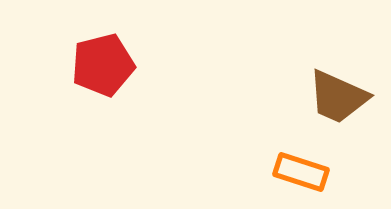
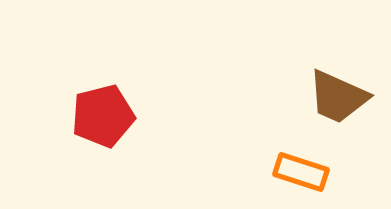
red pentagon: moved 51 px down
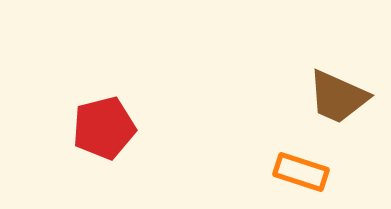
red pentagon: moved 1 px right, 12 px down
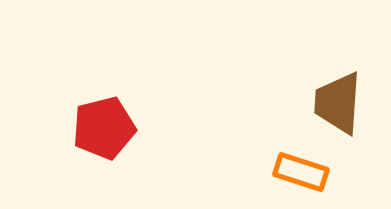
brown trapezoid: moved 6 px down; rotated 70 degrees clockwise
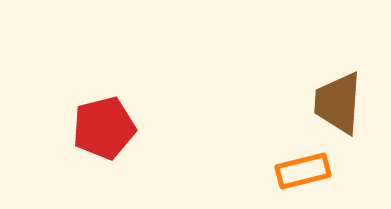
orange rectangle: moved 2 px right, 1 px up; rotated 32 degrees counterclockwise
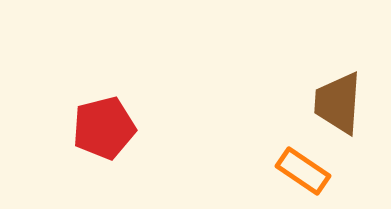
orange rectangle: rotated 48 degrees clockwise
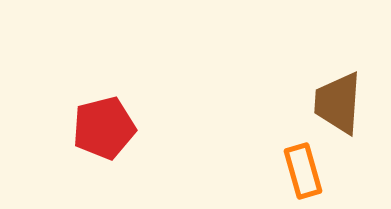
orange rectangle: rotated 40 degrees clockwise
